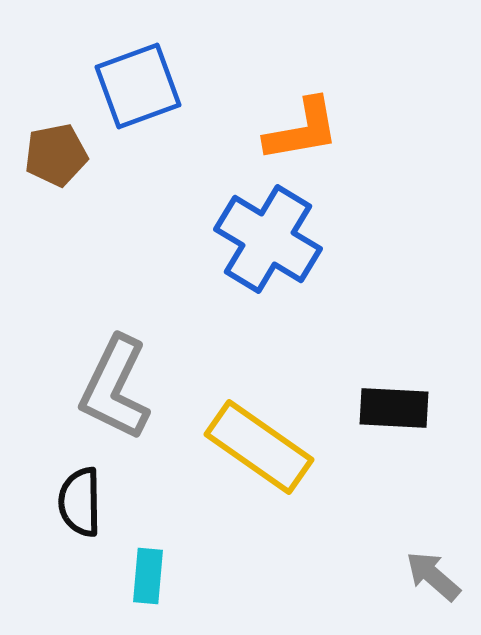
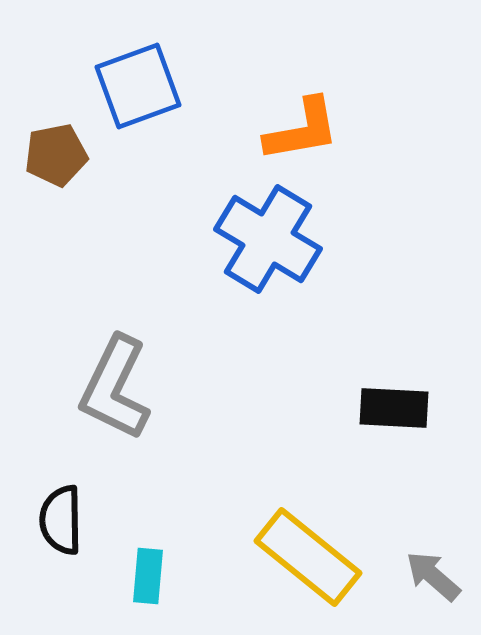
yellow rectangle: moved 49 px right, 110 px down; rotated 4 degrees clockwise
black semicircle: moved 19 px left, 18 px down
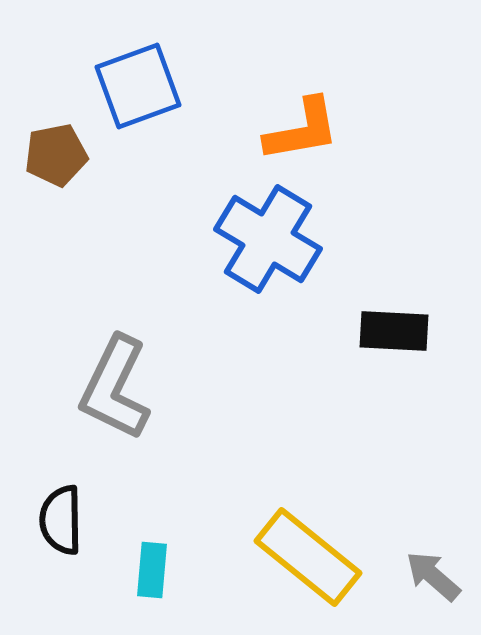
black rectangle: moved 77 px up
cyan rectangle: moved 4 px right, 6 px up
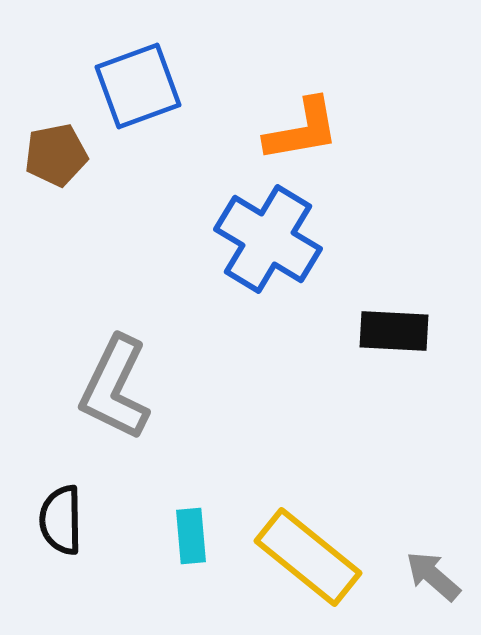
cyan rectangle: moved 39 px right, 34 px up; rotated 10 degrees counterclockwise
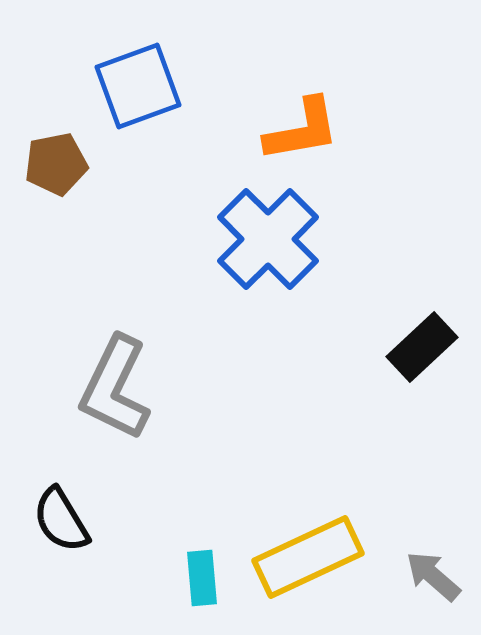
brown pentagon: moved 9 px down
blue cross: rotated 14 degrees clockwise
black rectangle: moved 28 px right, 16 px down; rotated 46 degrees counterclockwise
black semicircle: rotated 30 degrees counterclockwise
cyan rectangle: moved 11 px right, 42 px down
yellow rectangle: rotated 64 degrees counterclockwise
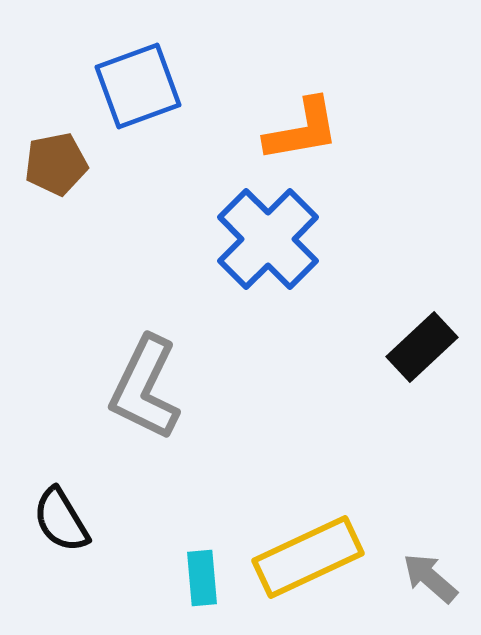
gray L-shape: moved 30 px right
gray arrow: moved 3 px left, 2 px down
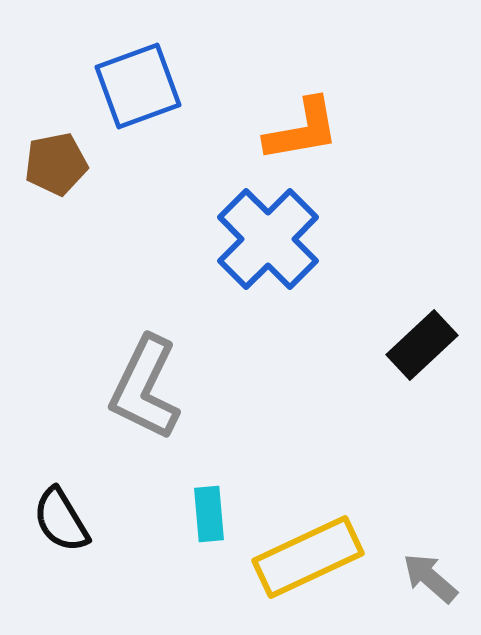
black rectangle: moved 2 px up
cyan rectangle: moved 7 px right, 64 px up
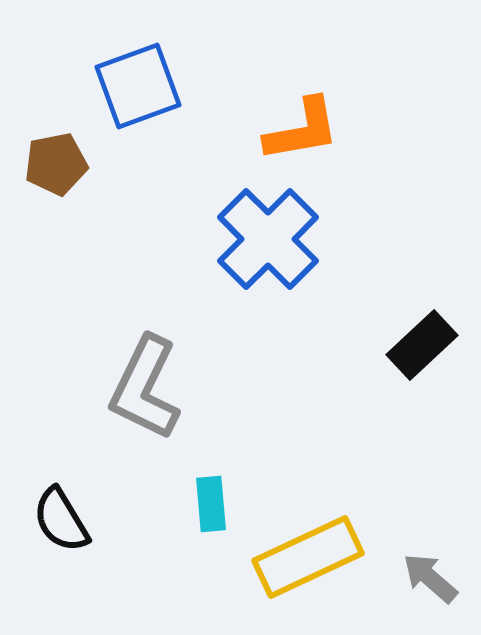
cyan rectangle: moved 2 px right, 10 px up
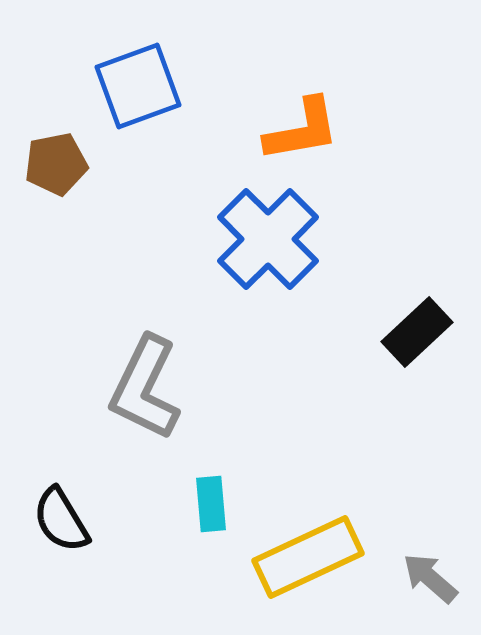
black rectangle: moved 5 px left, 13 px up
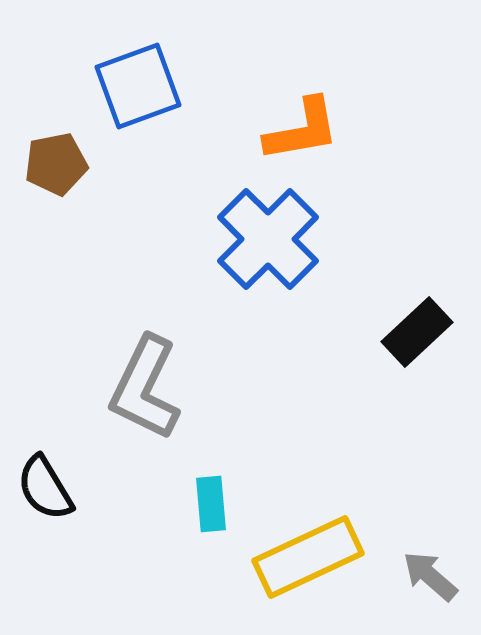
black semicircle: moved 16 px left, 32 px up
gray arrow: moved 2 px up
